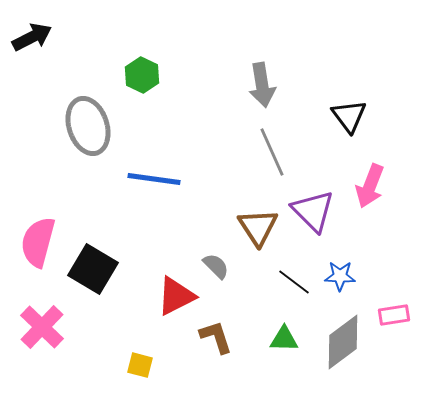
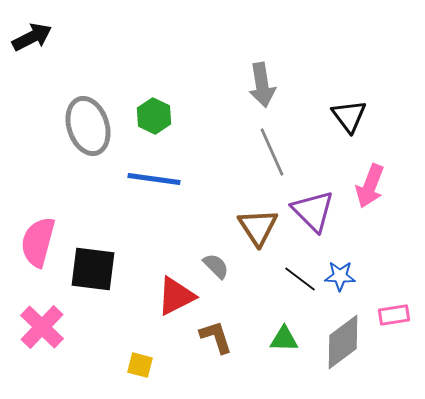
green hexagon: moved 12 px right, 41 px down
black square: rotated 24 degrees counterclockwise
black line: moved 6 px right, 3 px up
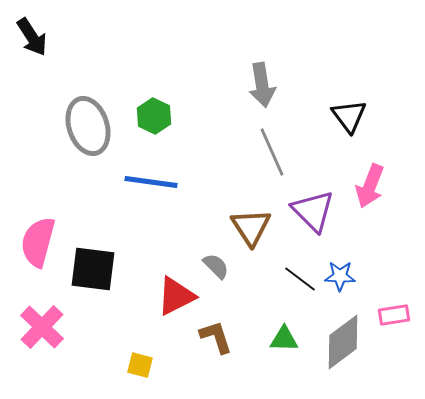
black arrow: rotated 84 degrees clockwise
blue line: moved 3 px left, 3 px down
brown triangle: moved 7 px left
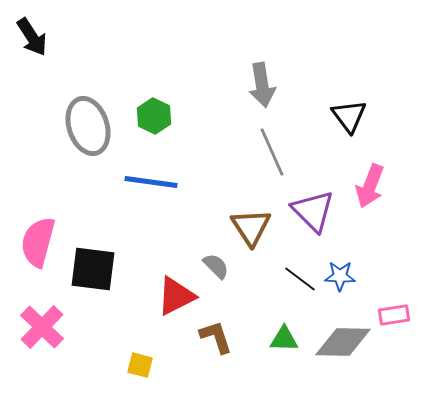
gray diamond: rotated 38 degrees clockwise
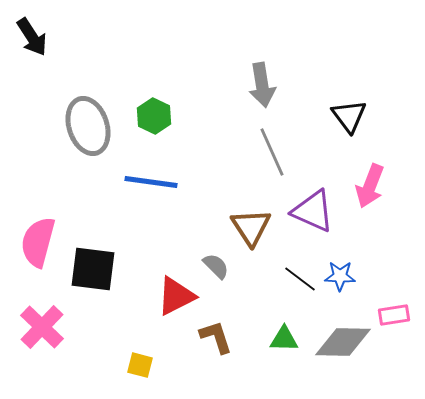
purple triangle: rotated 21 degrees counterclockwise
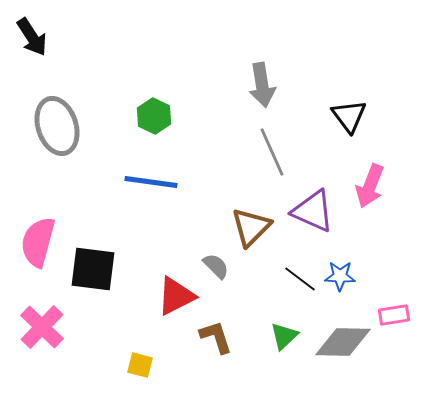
gray ellipse: moved 31 px left
brown triangle: rotated 18 degrees clockwise
green triangle: moved 3 px up; rotated 44 degrees counterclockwise
